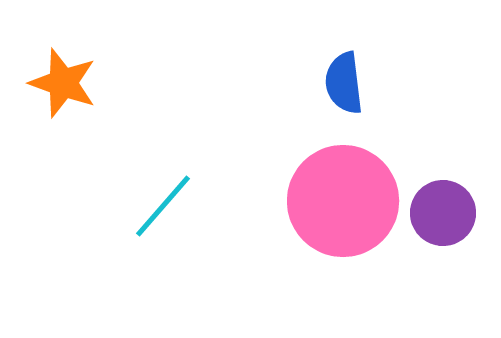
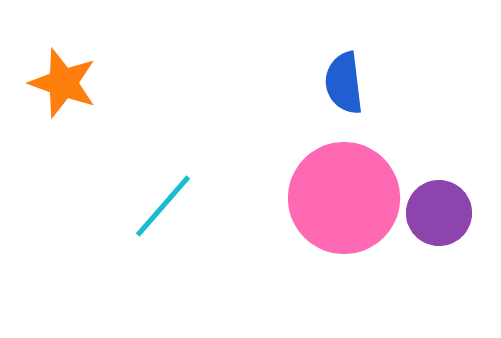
pink circle: moved 1 px right, 3 px up
purple circle: moved 4 px left
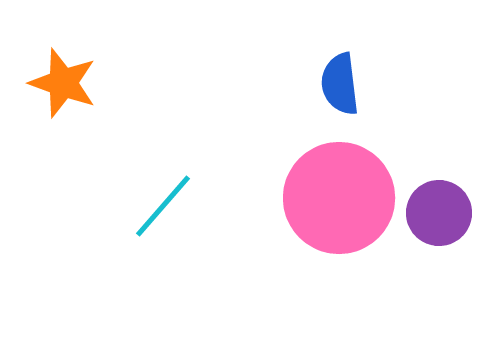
blue semicircle: moved 4 px left, 1 px down
pink circle: moved 5 px left
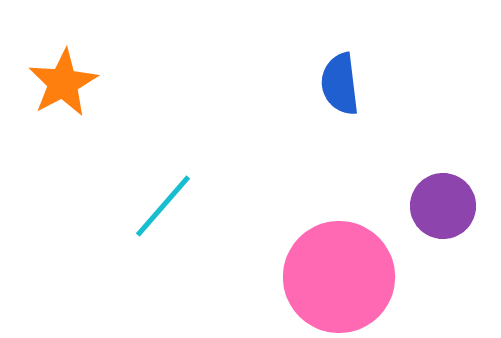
orange star: rotated 24 degrees clockwise
pink circle: moved 79 px down
purple circle: moved 4 px right, 7 px up
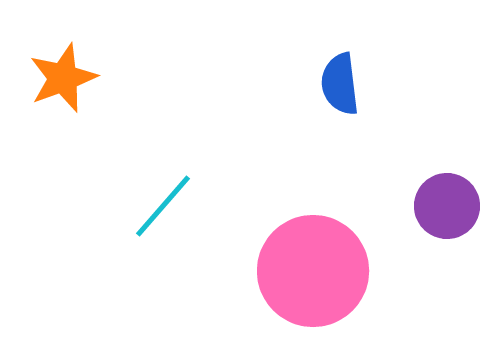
orange star: moved 5 px up; rotated 8 degrees clockwise
purple circle: moved 4 px right
pink circle: moved 26 px left, 6 px up
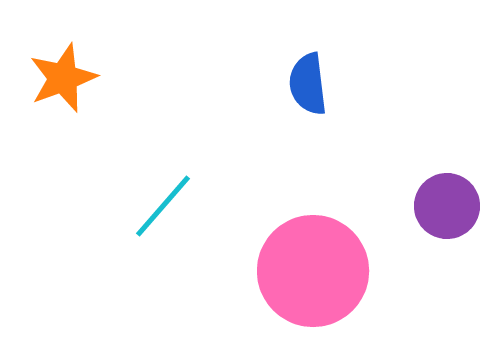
blue semicircle: moved 32 px left
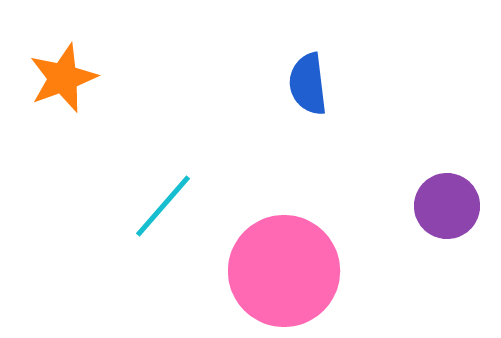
pink circle: moved 29 px left
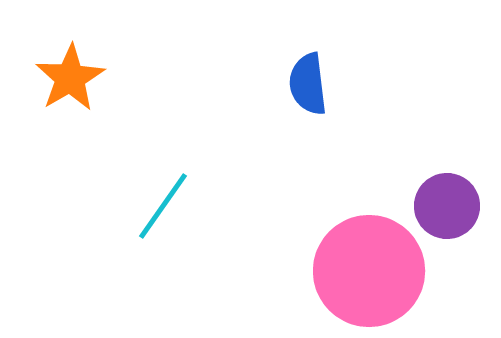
orange star: moved 7 px right; rotated 10 degrees counterclockwise
cyan line: rotated 6 degrees counterclockwise
pink circle: moved 85 px right
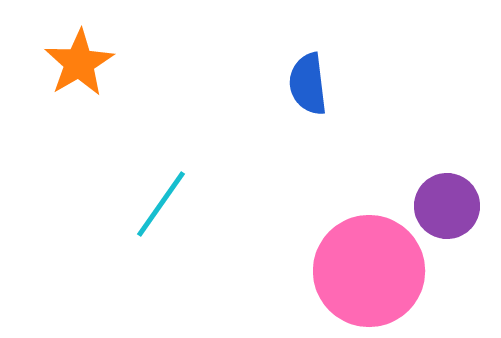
orange star: moved 9 px right, 15 px up
cyan line: moved 2 px left, 2 px up
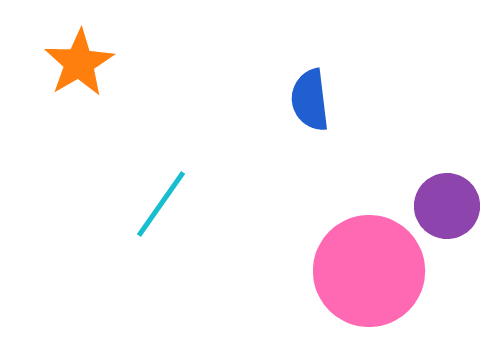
blue semicircle: moved 2 px right, 16 px down
